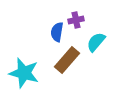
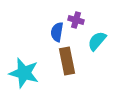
purple cross: rotated 28 degrees clockwise
cyan semicircle: moved 1 px right, 1 px up
brown rectangle: moved 1 px down; rotated 52 degrees counterclockwise
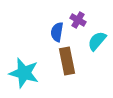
purple cross: moved 2 px right; rotated 14 degrees clockwise
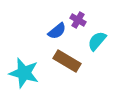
blue semicircle: moved 1 px up; rotated 138 degrees counterclockwise
brown rectangle: rotated 48 degrees counterclockwise
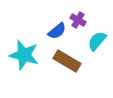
cyan star: moved 18 px up
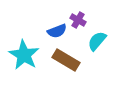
blue semicircle: rotated 18 degrees clockwise
cyan star: rotated 16 degrees clockwise
brown rectangle: moved 1 px left, 1 px up
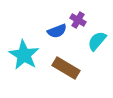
brown rectangle: moved 8 px down
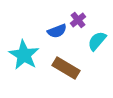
purple cross: rotated 21 degrees clockwise
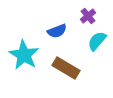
purple cross: moved 10 px right, 4 px up
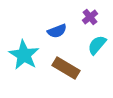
purple cross: moved 2 px right, 1 px down
cyan semicircle: moved 4 px down
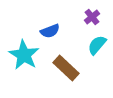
purple cross: moved 2 px right
blue semicircle: moved 7 px left
brown rectangle: rotated 12 degrees clockwise
